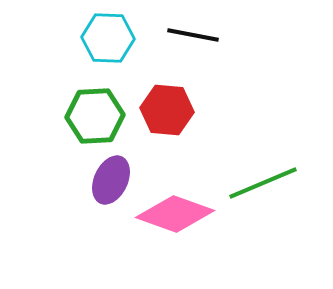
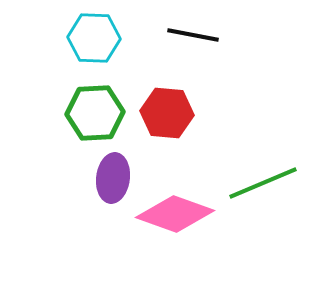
cyan hexagon: moved 14 px left
red hexagon: moved 3 px down
green hexagon: moved 3 px up
purple ellipse: moved 2 px right, 2 px up; rotated 18 degrees counterclockwise
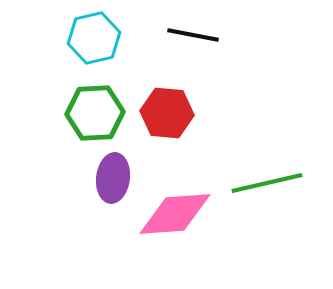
cyan hexagon: rotated 15 degrees counterclockwise
green line: moved 4 px right; rotated 10 degrees clockwise
pink diamond: rotated 24 degrees counterclockwise
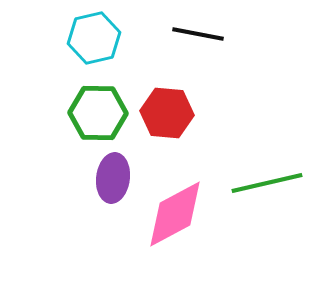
black line: moved 5 px right, 1 px up
green hexagon: moved 3 px right; rotated 4 degrees clockwise
pink diamond: rotated 24 degrees counterclockwise
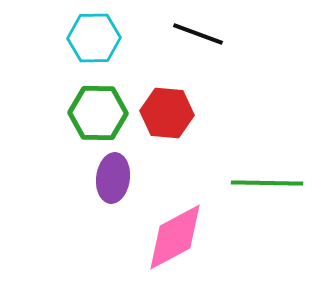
black line: rotated 9 degrees clockwise
cyan hexagon: rotated 12 degrees clockwise
green line: rotated 14 degrees clockwise
pink diamond: moved 23 px down
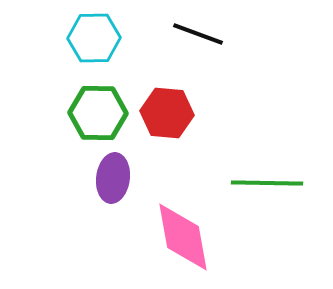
pink diamond: moved 8 px right; rotated 72 degrees counterclockwise
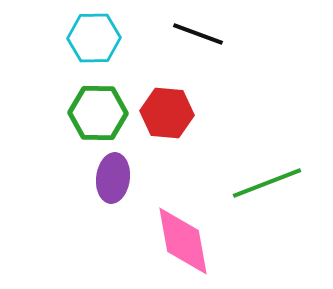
green line: rotated 22 degrees counterclockwise
pink diamond: moved 4 px down
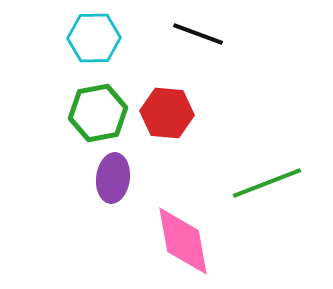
green hexagon: rotated 12 degrees counterclockwise
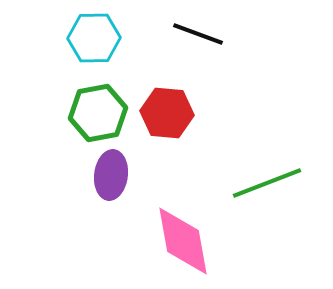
purple ellipse: moved 2 px left, 3 px up
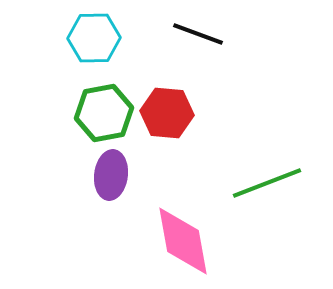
green hexagon: moved 6 px right
